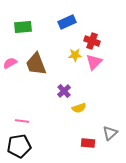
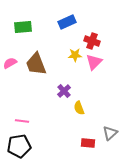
yellow semicircle: rotated 88 degrees clockwise
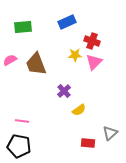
pink semicircle: moved 3 px up
yellow semicircle: moved 2 px down; rotated 104 degrees counterclockwise
black pentagon: rotated 20 degrees clockwise
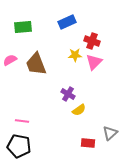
purple cross: moved 4 px right, 3 px down; rotated 16 degrees counterclockwise
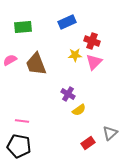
red rectangle: rotated 40 degrees counterclockwise
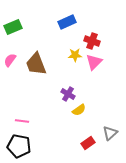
green rectangle: moved 10 px left; rotated 18 degrees counterclockwise
pink semicircle: rotated 24 degrees counterclockwise
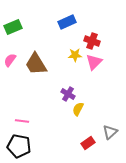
brown trapezoid: rotated 10 degrees counterclockwise
yellow semicircle: moved 1 px left, 1 px up; rotated 152 degrees clockwise
gray triangle: moved 1 px up
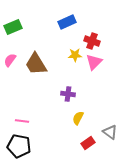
purple cross: rotated 24 degrees counterclockwise
yellow semicircle: moved 9 px down
gray triangle: rotated 42 degrees counterclockwise
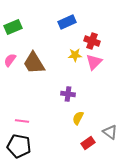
brown trapezoid: moved 2 px left, 1 px up
